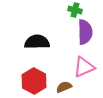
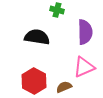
green cross: moved 18 px left
black semicircle: moved 5 px up; rotated 10 degrees clockwise
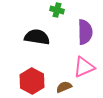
red hexagon: moved 2 px left
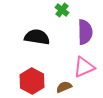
green cross: moved 5 px right; rotated 24 degrees clockwise
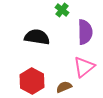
pink triangle: rotated 15 degrees counterclockwise
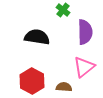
green cross: moved 1 px right
brown semicircle: rotated 28 degrees clockwise
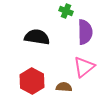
green cross: moved 3 px right, 1 px down; rotated 16 degrees counterclockwise
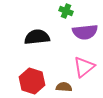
purple semicircle: rotated 85 degrees clockwise
black semicircle: rotated 15 degrees counterclockwise
red hexagon: rotated 10 degrees counterclockwise
